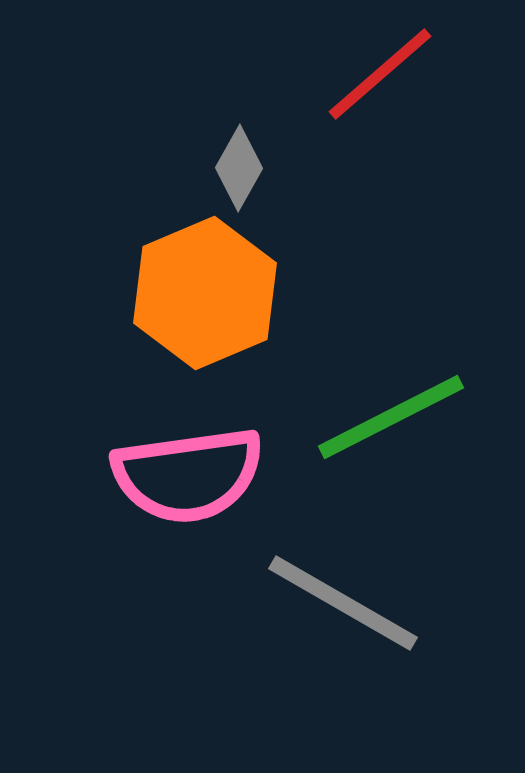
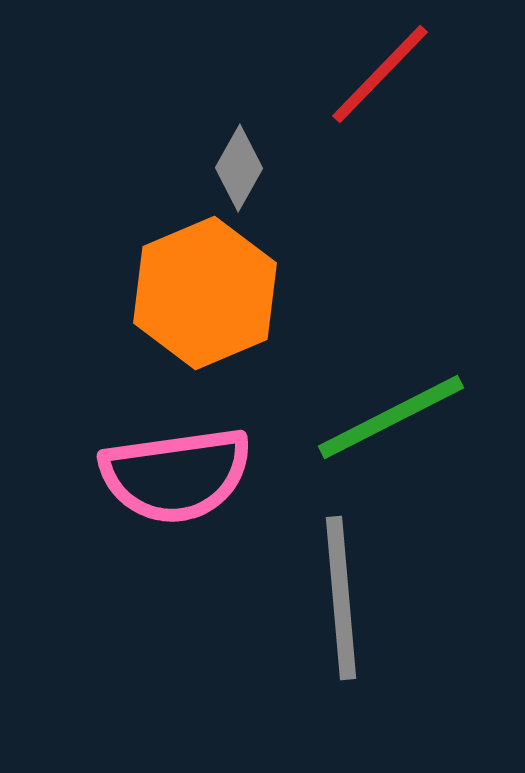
red line: rotated 5 degrees counterclockwise
pink semicircle: moved 12 px left
gray line: moved 2 px left, 5 px up; rotated 55 degrees clockwise
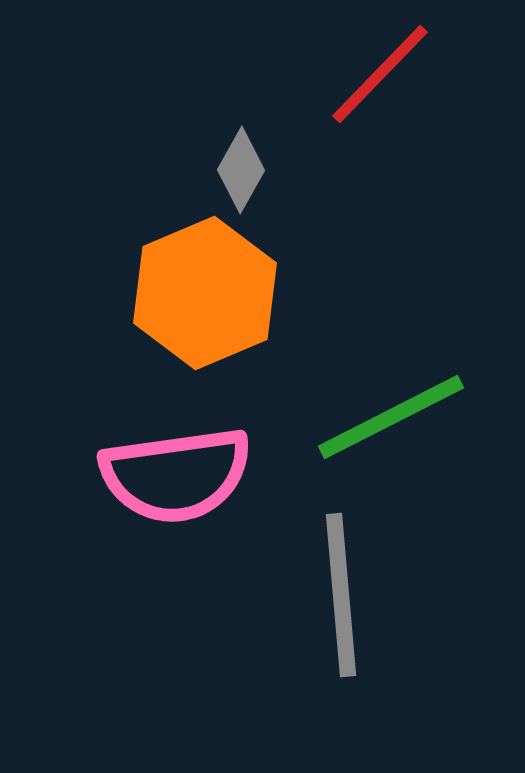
gray diamond: moved 2 px right, 2 px down
gray line: moved 3 px up
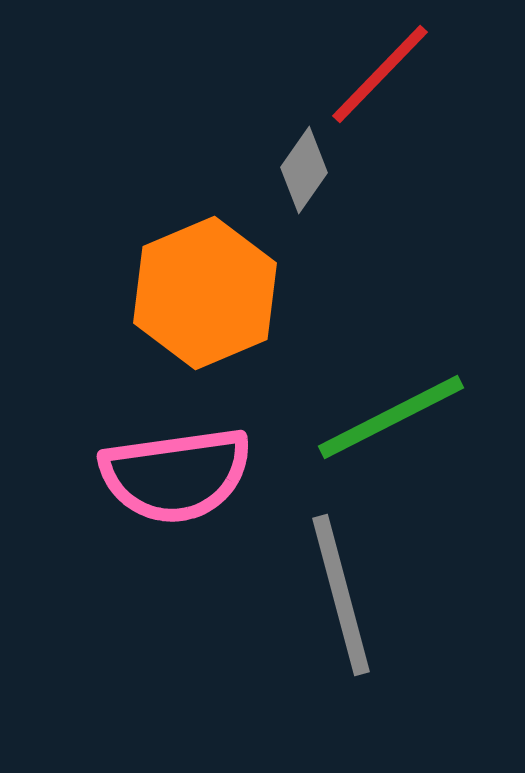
gray diamond: moved 63 px right; rotated 6 degrees clockwise
gray line: rotated 10 degrees counterclockwise
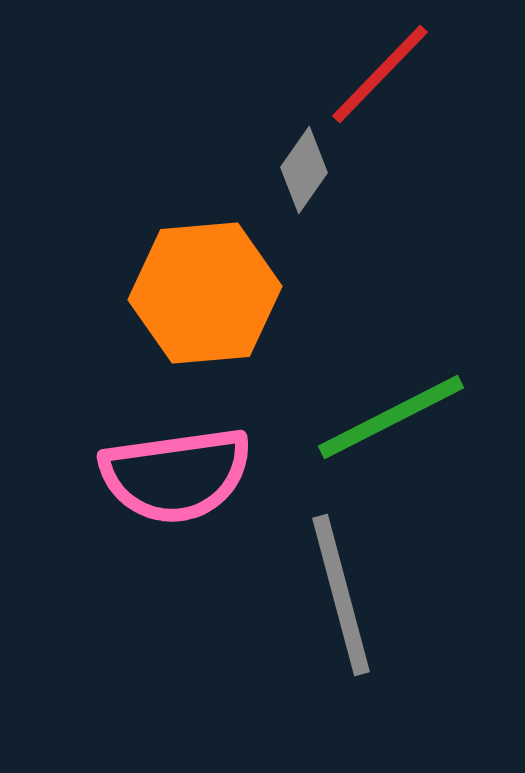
orange hexagon: rotated 18 degrees clockwise
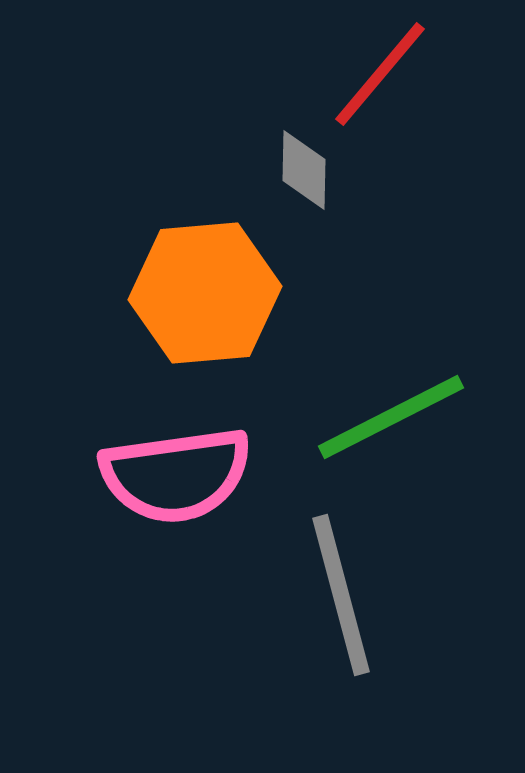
red line: rotated 4 degrees counterclockwise
gray diamond: rotated 34 degrees counterclockwise
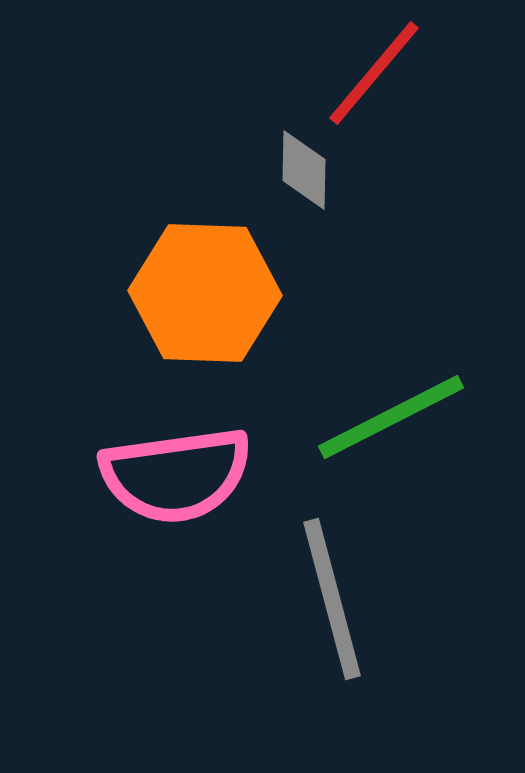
red line: moved 6 px left, 1 px up
orange hexagon: rotated 7 degrees clockwise
gray line: moved 9 px left, 4 px down
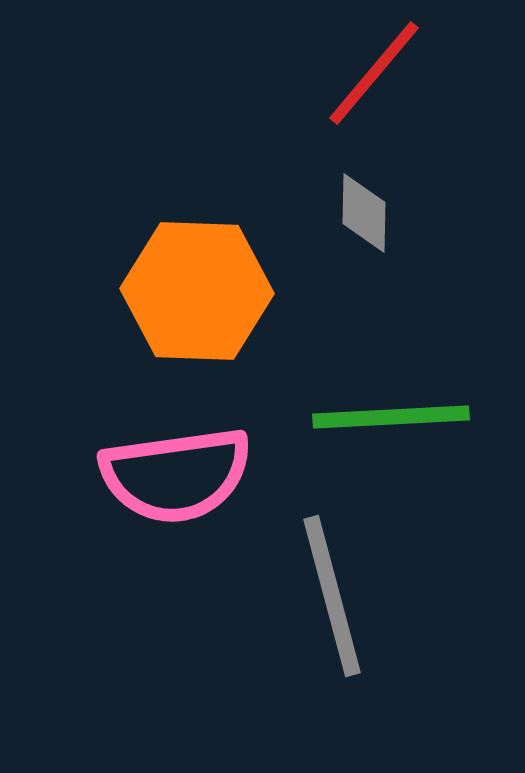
gray diamond: moved 60 px right, 43 px down
orange hexagon: moved 8 px left, 2 px up
green line: rotated 24 degrees clockwise
gray line: moved 3 px up
